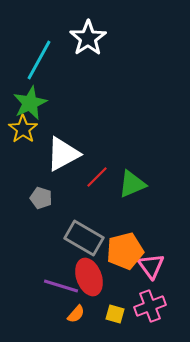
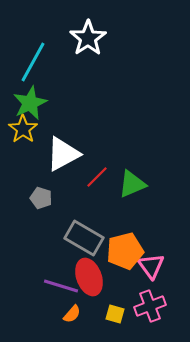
cyan line: moved 6 px left, 2 px down
orange semicircle: moved 4 px left
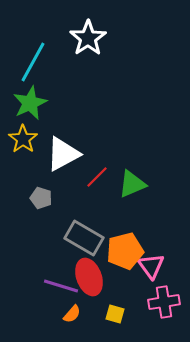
yellow star: moved 10 px down
pink cross: moved 14 px right, 4 px up; rotated 12 degrees clockwise
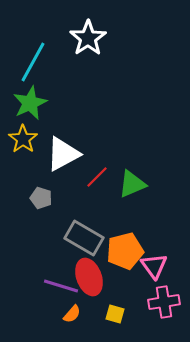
pink triangle: moved 3 px right
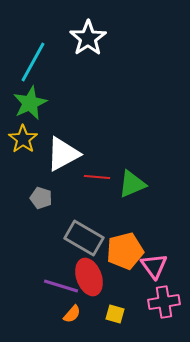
red line: rotated 50 degrees clockwise
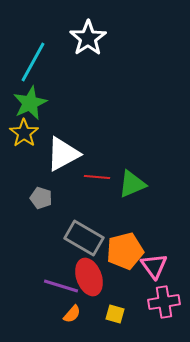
yellow star: moved 1 px right, 6 px up
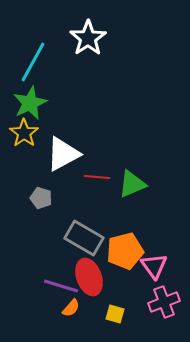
pink cross: rotated 12 degrees counterclockwise
orange semicircle: moved 1 px left, 6 px up
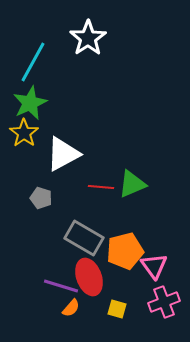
red line: moved 4 px right, 10 px down
yellow square: moved 2 px right, 5 px up
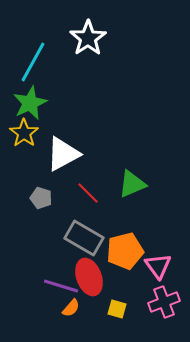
red line: moved 13 px left, 6 px down; rotated 40 degrees clockwise
pink triangle: moved 4 px right
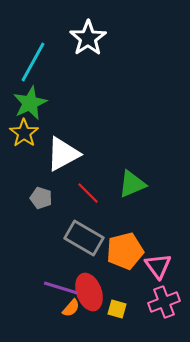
red ellipse: moved 15 px down
purple line: moved 2 px down
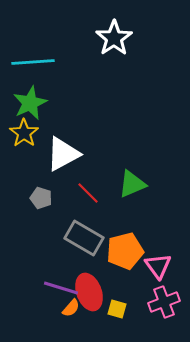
white star: moved 26 px right
cyan line: rotated 57 degrees clockwise
